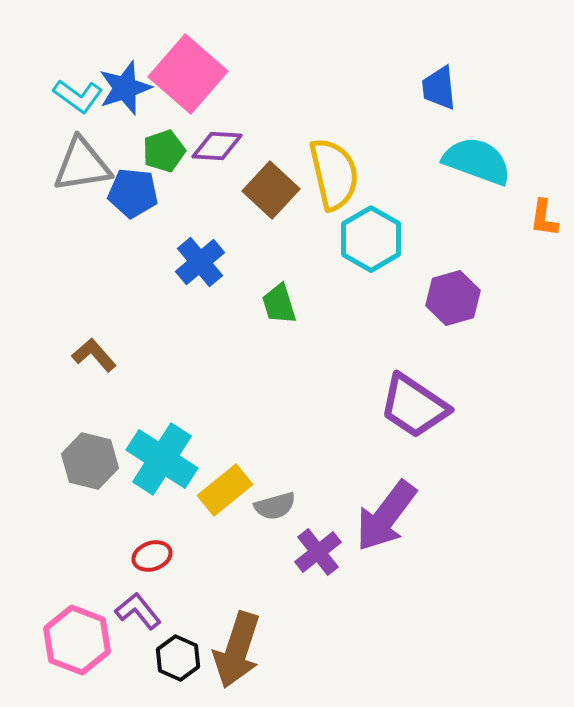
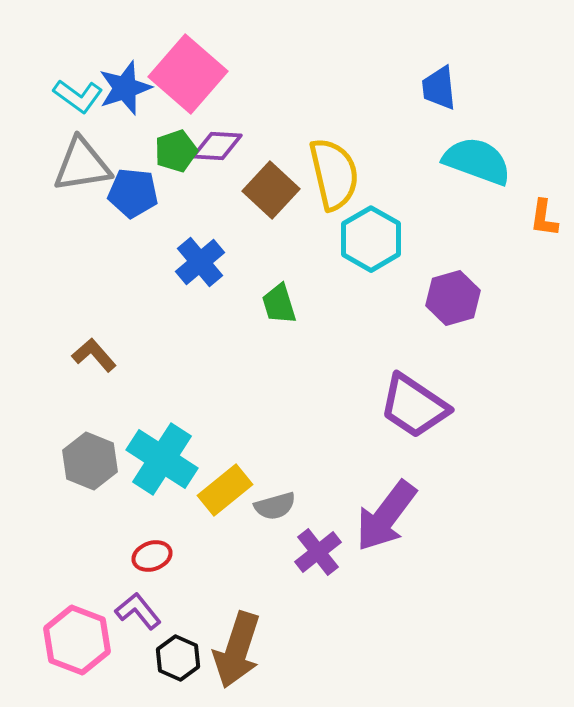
green pentagon: moved 12 px right
gray hexagon: rotated 8 degrees clockwise
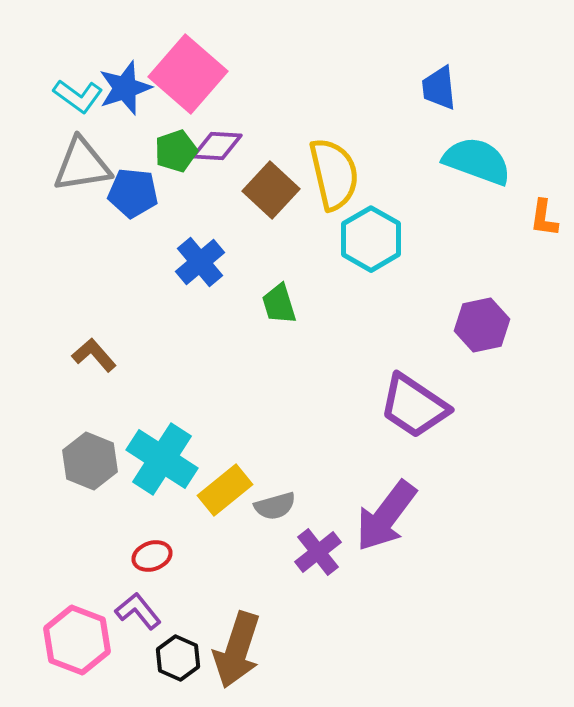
purple hexagon: moved 29 px right, 27 px down; rotated 4 degrees clockwise
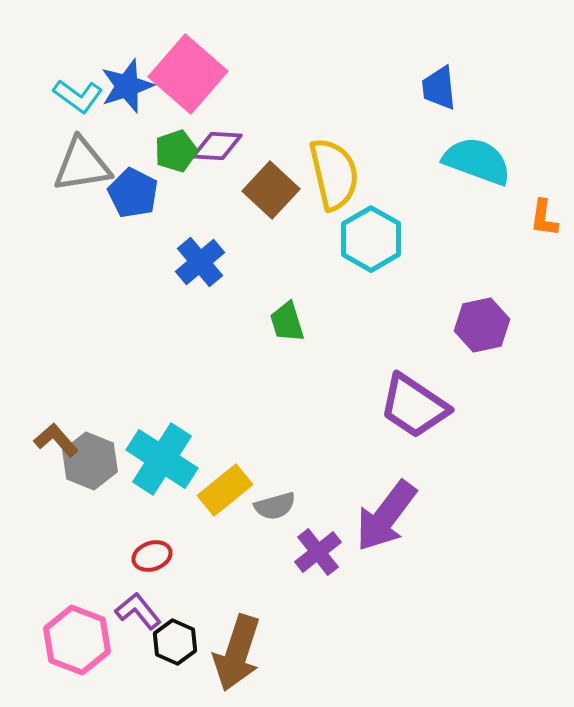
blue star: moved 2 px right, 2 px up
blue pentagon: rotated 21 degrees clockwise
green trapezoid: moved 8 px right, 18 px down
brown L-shape: moved 38 px left, 85 px down
brown arrow: moved 3 px down
black hexagon: moved 3 px left, 16 px up
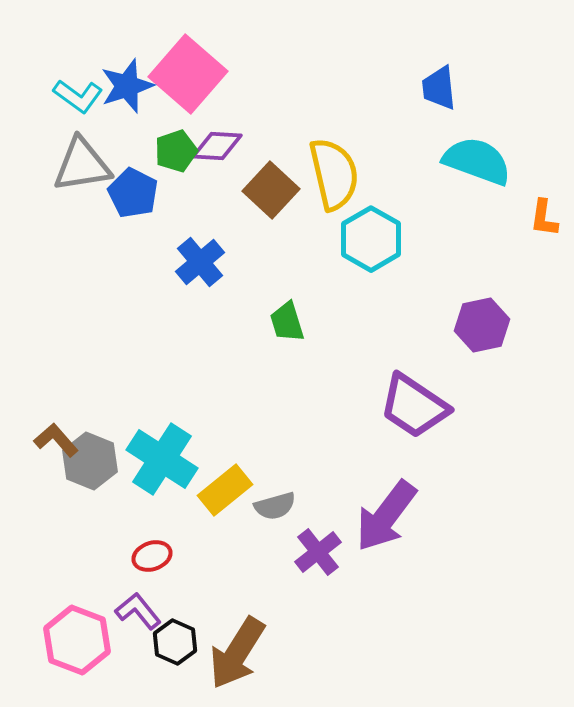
brown arrow: rotated 14 degrees clockwise
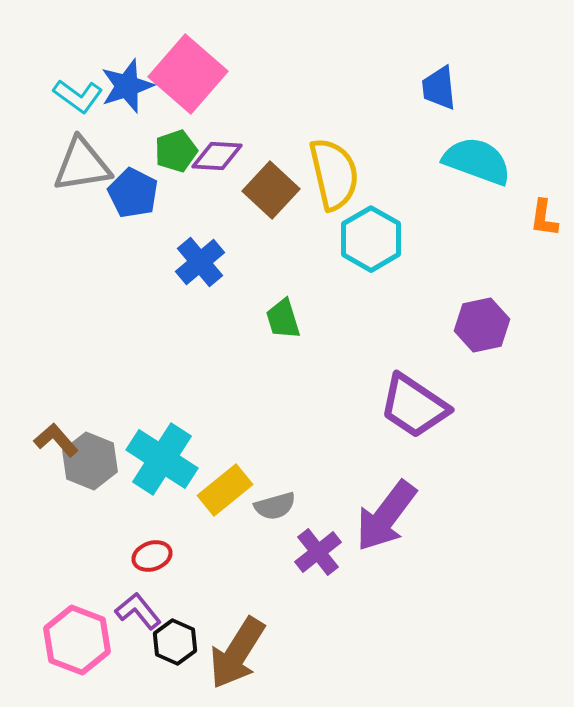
purple diamond: moved 10 px down
green trapezoid: moved 4 px left, 3 px up
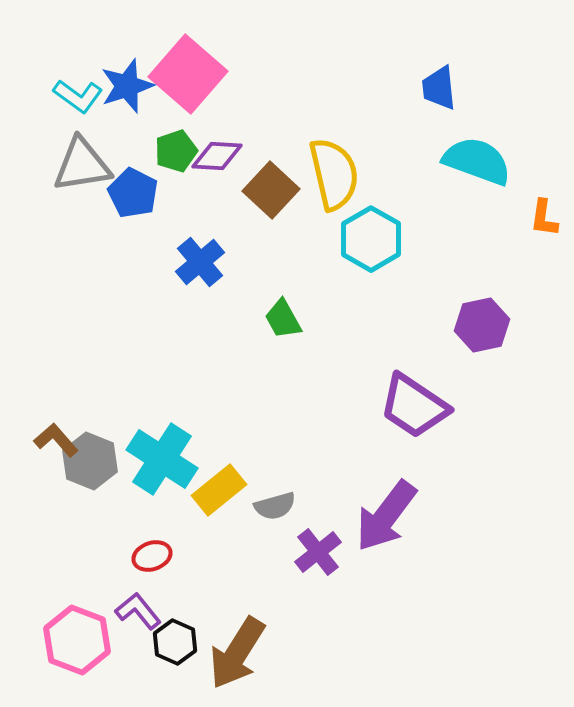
green trapezoid: rotated 12 degrees counterclockwise
yellow rectangle: moved 6 px left
